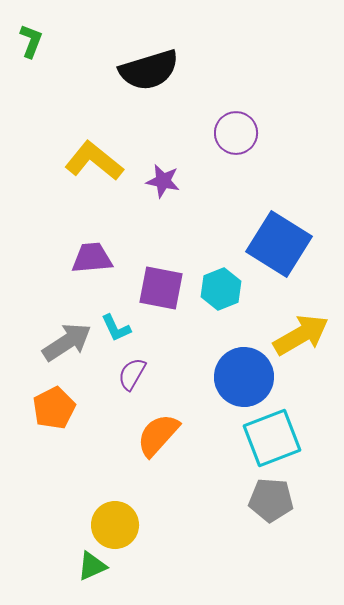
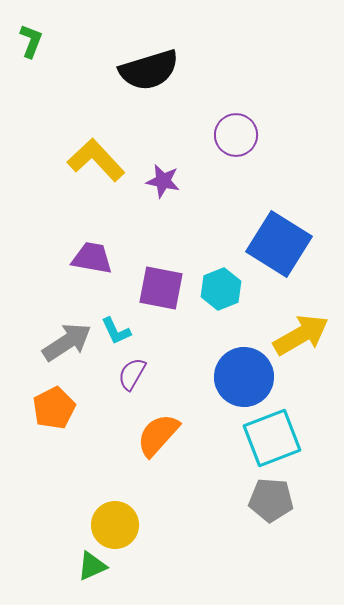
purple circle: moved 2 px down
yellow L-shape: moved 2 px right, 1 px up; rotated 8 degrees clockwise
purple trapezoid: rotated 15 degrees clockwise
cyan L-shape: moved 3 px down
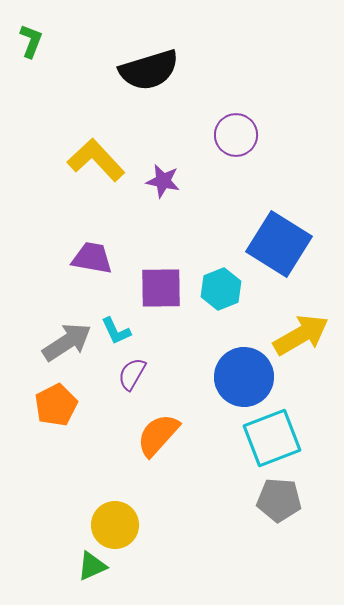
purple square: rotated 12 degrees counterclockwise
orange pentagon: moved 2 px right, 3 px up
gray pentagon: moved 8 px right
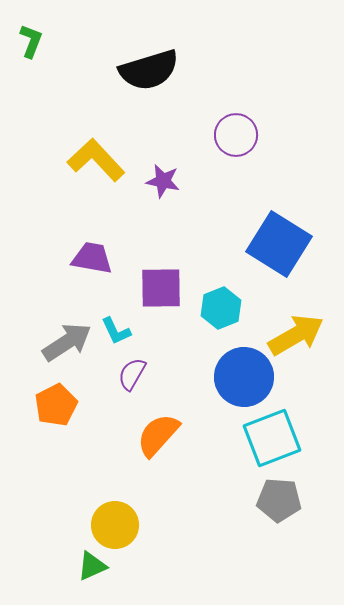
cyan hexagon: moved 19 px down
yellow arrow: moved 5 px left
